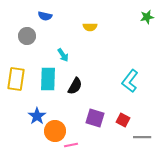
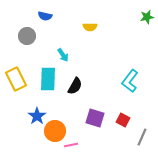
yellow rectangle: rotated 35 degrees counterclockwise
gray line: rotated 66 degrees counterclockwise
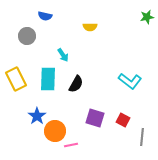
cyan L-shape: rotated 90 degrees counterclockwise
black semicircle: moved 1 px right, 2 px up
gray line: rotated 18 degrees counterclockwise
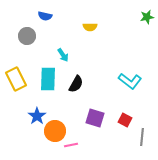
red square: moved 2 px right
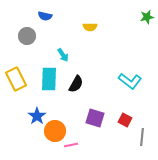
cyan rectangle: moved 1 px right
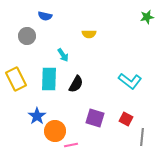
yellow semicircle: moved 1 px left, 7 px down
red square: moved 1 px right, 1 px up
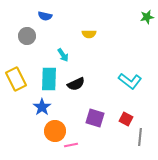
black semicircle: rotated 36 degrees clockwise
blue star: moved 5 px right, 9 px up
gray line: moved 2 px left
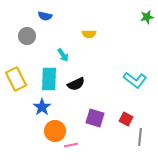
cyan L-shape: moved 5 px right, 1 px up
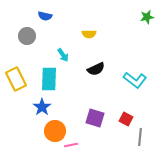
black semicircle: moved 20 px right, 15 px up
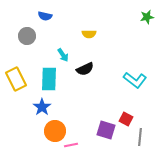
black semicircle: moved 11 px left
purple square: moved 11 px right, 12 px down
